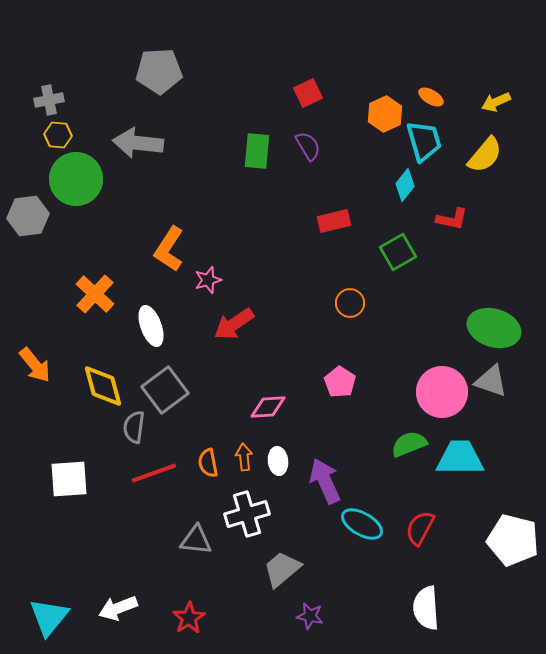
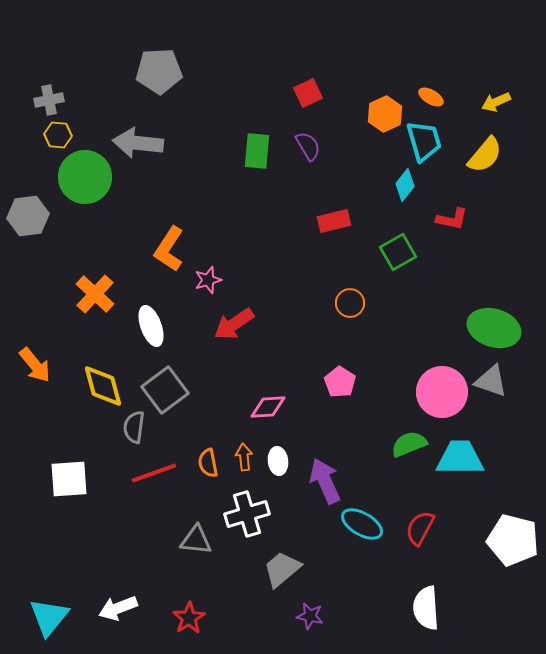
green circle at (76, 179): moved 9 px right, 2 px up
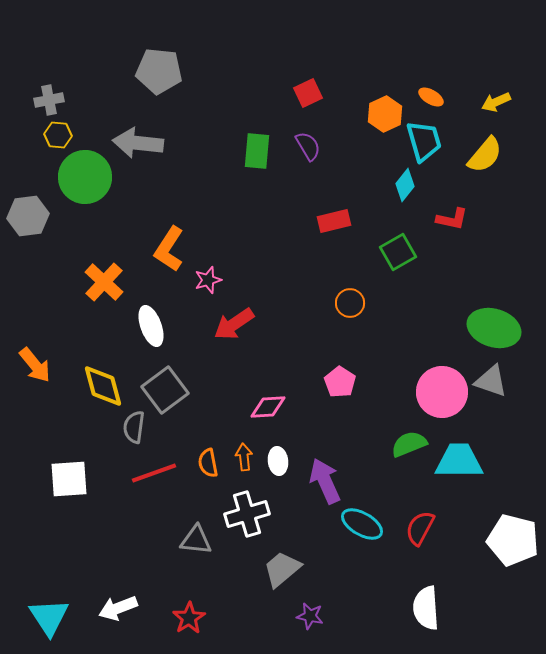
gray pentagon at (159, 71): rotated 9 degrees clockwise
orange cross at (95, 294): moved 9 px right, 12 px up
cyan trapezoid at (460, 458): moved 1 px left, 3 px down
cyan triangle at (49, 617): rotated 12 degrees counterclockwise
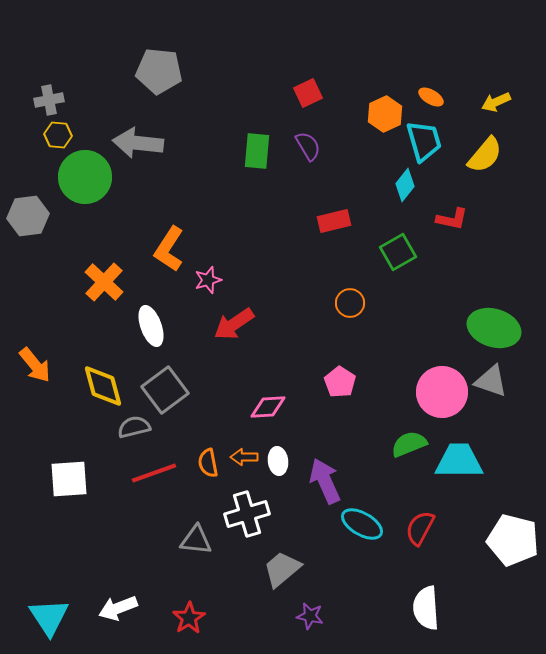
gray semicircle at (134, 427): rotated 68 degrees clockwise
orange arrow at (244, 457): rotated 84 degrees counterclockwise
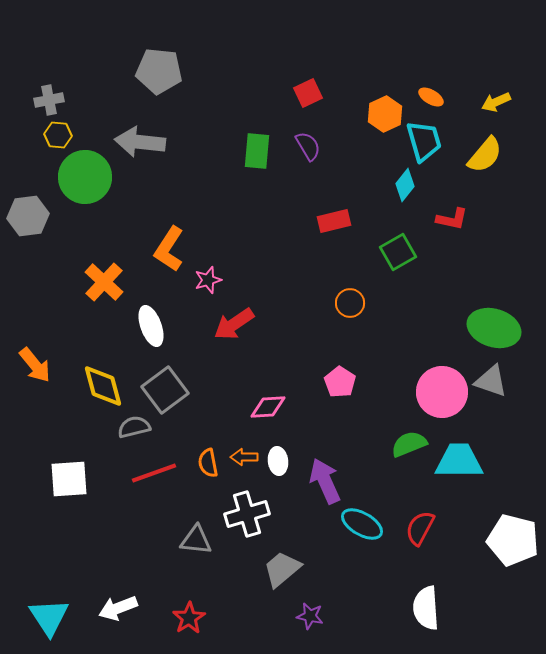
gray arrow at (138, 143): moved 2 px right, 1 px up
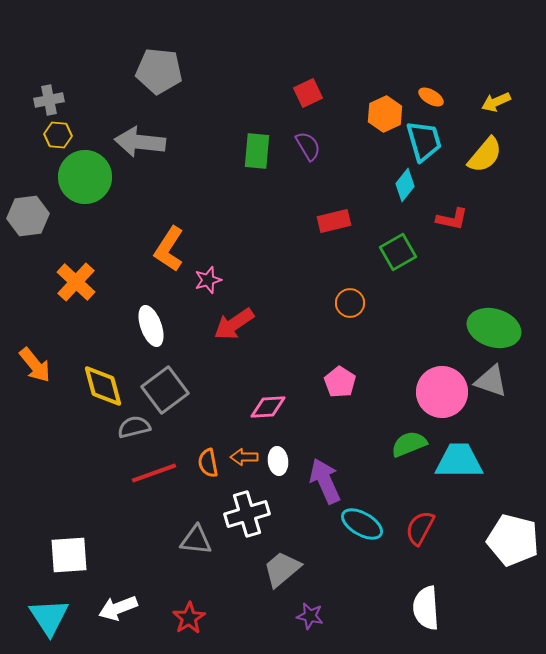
orange cross at (104, 282): moved 28 px left
white square at (69, 479): moved 76 px down
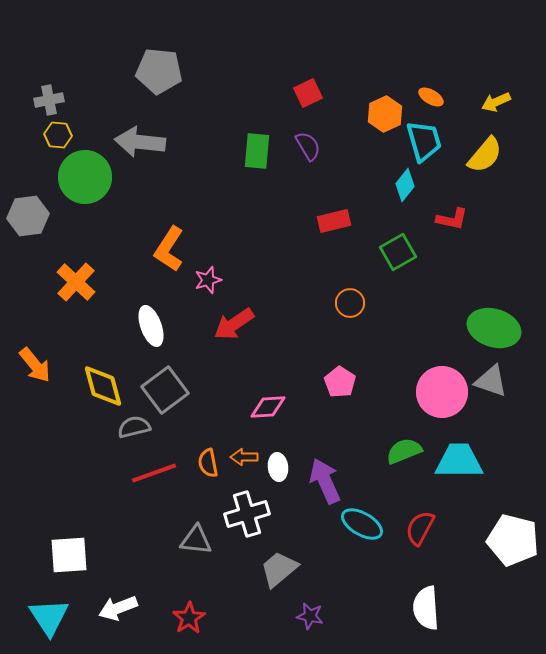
green semicircle at (409, 444): moved 5 px left, 7 px down
white ellipse at (278, 461): moved 6 px down
gray trapezoid at (282, 569): moved 3 px left
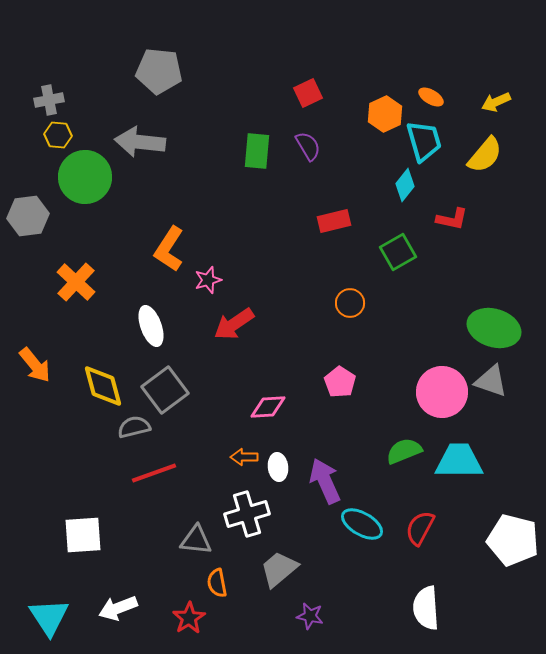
orange semicircle at (208, 463): moved 9 px right, 120 px down
white square at (69, 555): moved 14 px right, 20 px up
